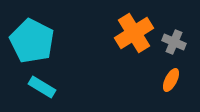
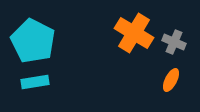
orange cross: rotated 27 degrees counterclockwise
cyan pentagon: moved 1 px right
cyan rectangle: moved 7 px left, 5 px up; rotated 40 degrees counterclockwise
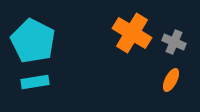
orange cross: moved 2 px left
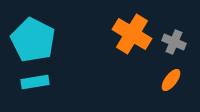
orange cross: moved 1 px down
cyan pentagon: moved 1 px up
orange ellipse: rotated 10 degrees clockwise
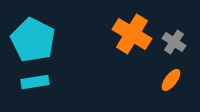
gray cross: rotated 10 degrees clockwise
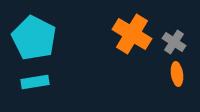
cyan pentagon: moved 1 px right, 2 px up
orange ellipse: moved 6 px right, 6 px up; rotated 45 degrees counterclockwise
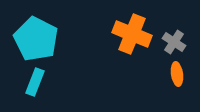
orange cross: rotated 9 degrees counterclockwise
cyan pentagon: moved 2 px right, 1 px down
cyan rectangle: rotated 60 degrees counterclockwise
